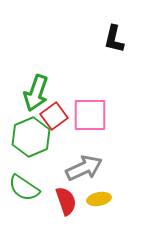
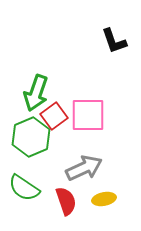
black L-shape: moved 2 px down; rotated 32 degrees counterclockwise
pink square: moved 2 px left
yellow ellipse: moved 5 px right
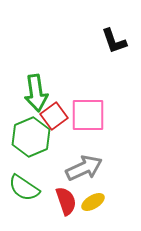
green arrow: rotated 27 degrees counterclockwise
yellow ellipse: moved 11 px left, 3 px down; rotated 20 degrees counterclockwise
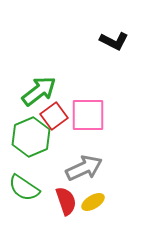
black L-shape: rotated 44 degrees counterclockwise
green arrow: moved 3 px right, 2 px up; rotated 120 degrees counterclockwise
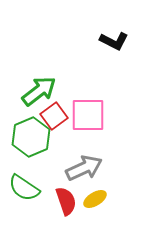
yellow ellipse: moved 2 px right, 3 px up
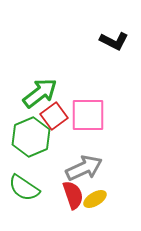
green arrow: moved 1 px right, 2 px down
red semicircle: moved 7 px right, 6 px up
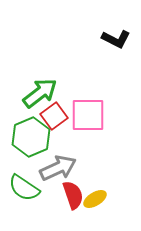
black L-shape: moved 2 px right, 2 px up
gray arrow: moved 26 px left
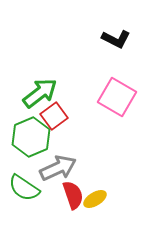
pink square: moved 29 px right, 18 px up; rotated 30 degrees clockwise
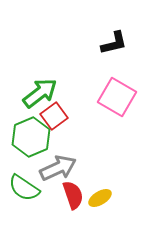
black L-shape: moved 2 px left, 4 px down; rotated 40 degrees counterclockwise
yellow ellipse: moved 5 px right, 1 px up
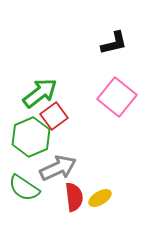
pink square: rotated 9 degrees clockwise
red semicircle: moved 1 px right, 2 px down; rotated 12 degrees clockwise
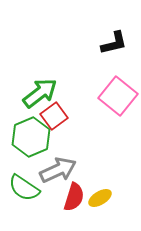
pink square: moved 1 px right, 1 px up
gray arrow: moved 2 px down
red semicircle: rotated 24 degrees clockwise
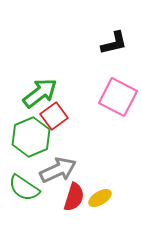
pink square: moved 1 px down; rotated 12 degrees counterclockwise
